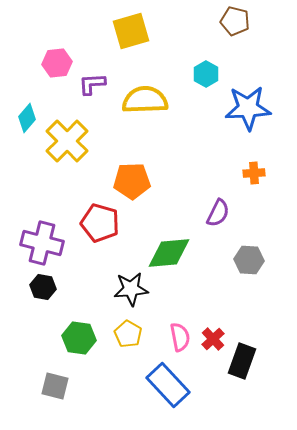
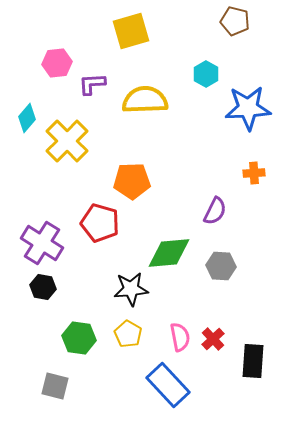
purple semicircle: moved 3 px left, 2 px up
purple cross: rotated 18 degrees clockwise
gray hexagon: moved 28 px left, 6 px down
black rectangle: moved 11 px right; rotated 16 degrees counterclockwise
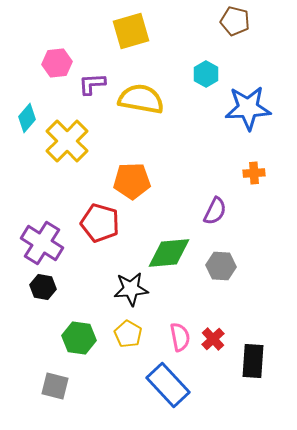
yellow semicircle: moved 4 px left, 1 px up; rotated 12 degrees clockwise
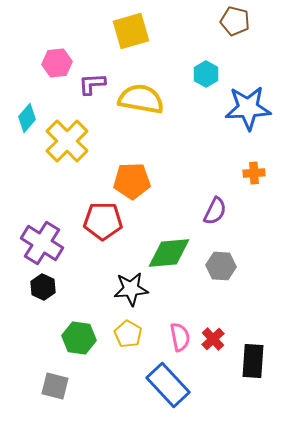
red pentagon: moved 3 px right, 2 px up; rotated 15 degrees counterclockwise
black hexagon: rotated 15 degrees clockwise
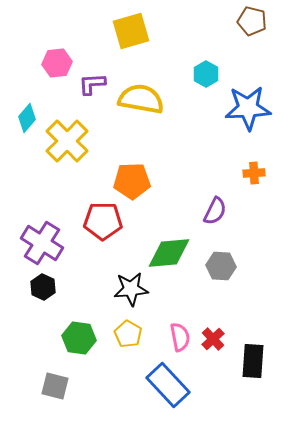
brown pentagon: moved 17 px right
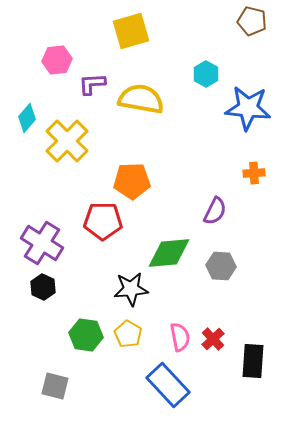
pink hexagon: moved 3 px up
blue star: rotated 9 degrees clockwise
green hexagon: moved 7 px right, 3 px up
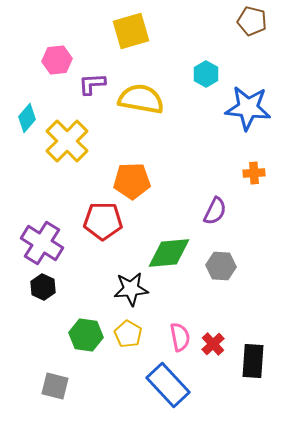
red cross: moved 5 px down
